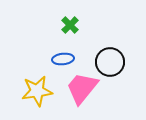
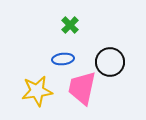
pink trapezoid: rotated 27 degrees counterclockwise
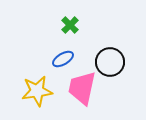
blue ellipse: rotated 25 degrees counterclockwise
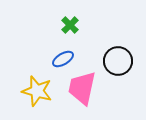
black circle: moved 8 px right, 1 px up
yellow star: rotated 24 degrees clockwise
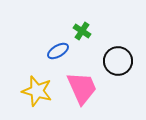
green cross: moved 12 px right, 6 px down; rotated 12 degrees counterclockwise
blue ellipse: moved 5 px left, 8 px up
pink trapezoid: rotated 144 degrees clockwise
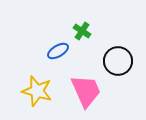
pink trapezoid: moved 4 px right, 3 px down
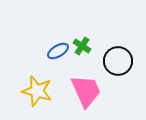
green cross: moved 15 px down
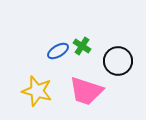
pink trapezoid: rotated 132 degrees clockwise
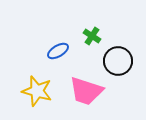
green cross: moved 10 px right, 10 px up
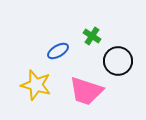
yellow star: moved 1 px left, 6 px up
